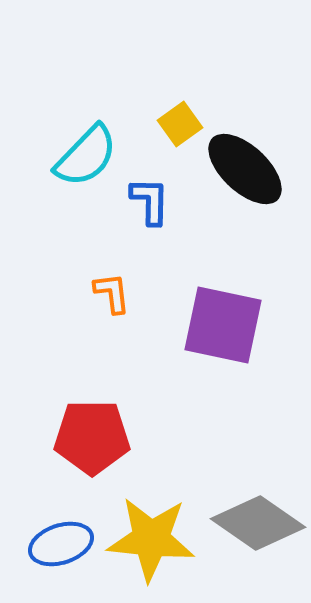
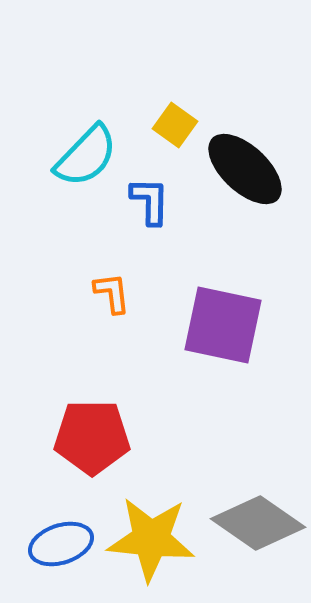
yellow square: moved 5 px left, 1 px down; rotated 18 degrees counterclockwise
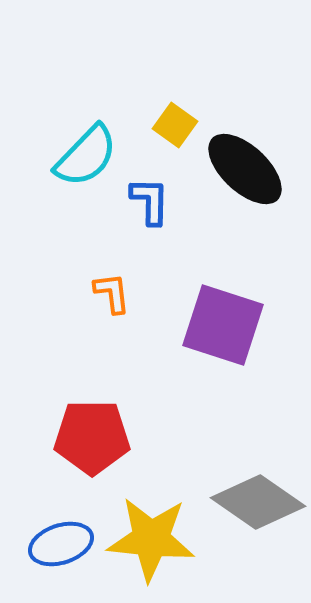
purple square: rotated 6 degrees clockwise
gray diamond: moved 21 px up
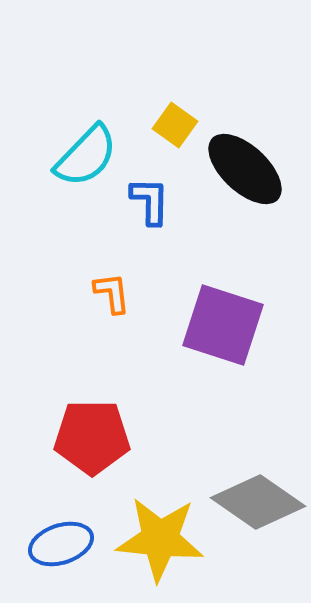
yellow star: moved 9 px right
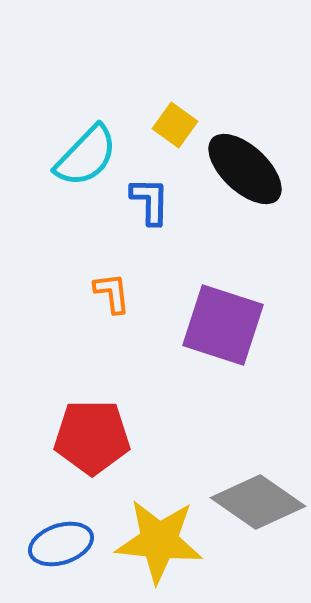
yellow star: moved 1 px left, 2 px down
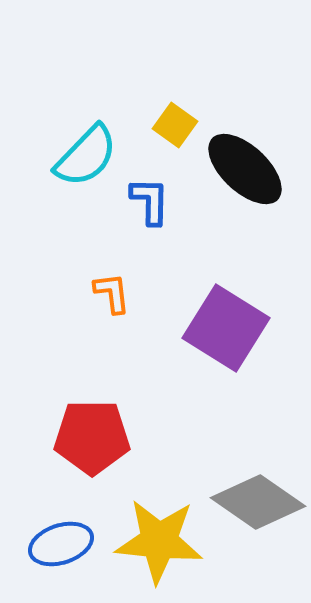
purple square: moved 3 px right, 3 px down; rotated 14 degrees clockwise
